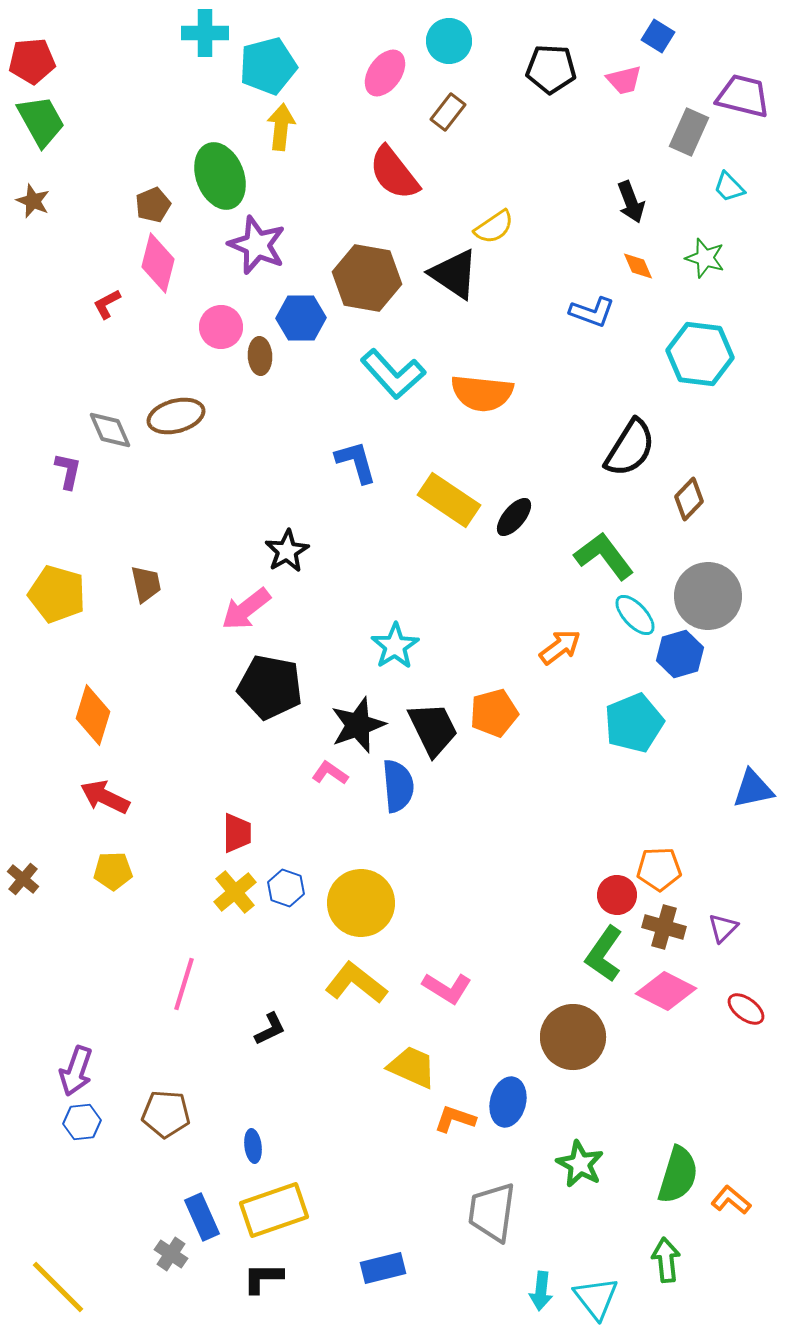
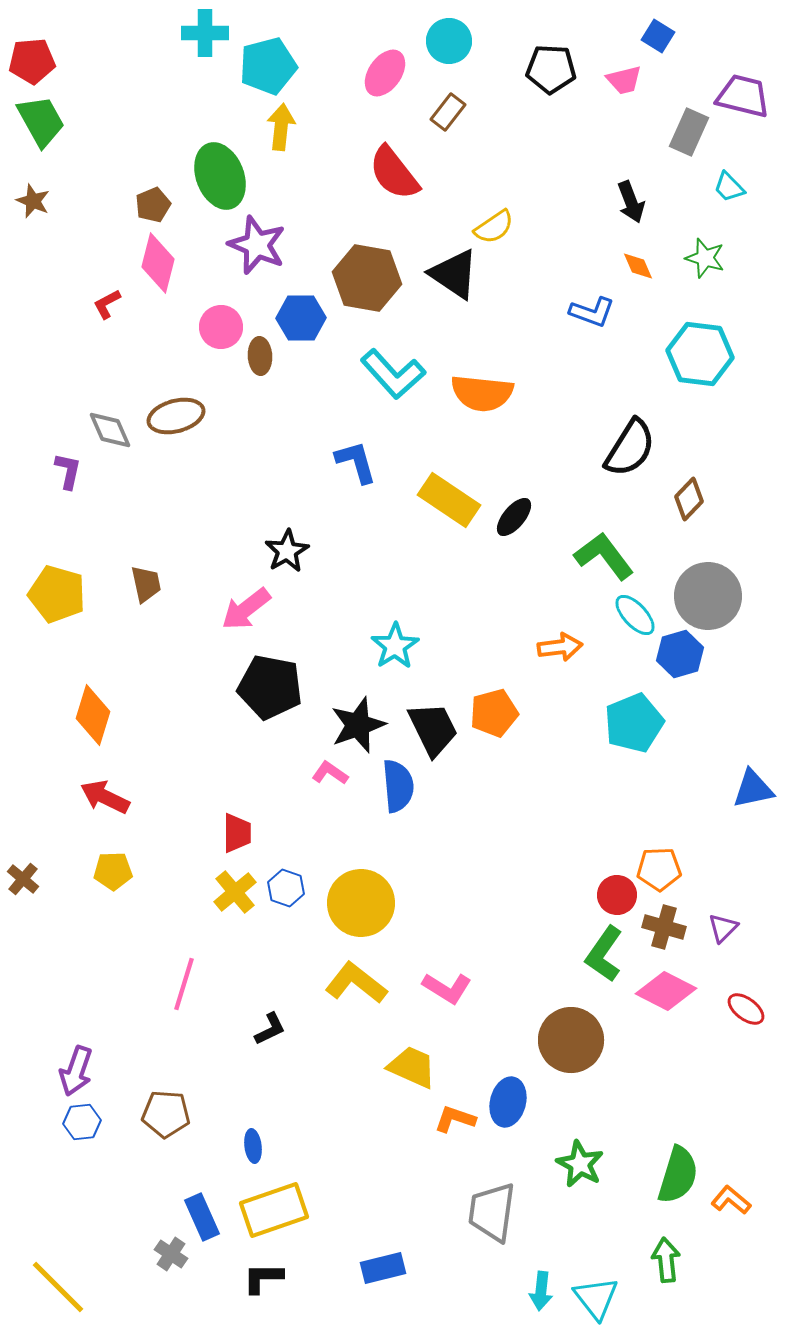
orange arrow at (560, 647): rotated 30 degrees clockwise
brown circle at (573, 1037): moved 2 px left, 3 px down
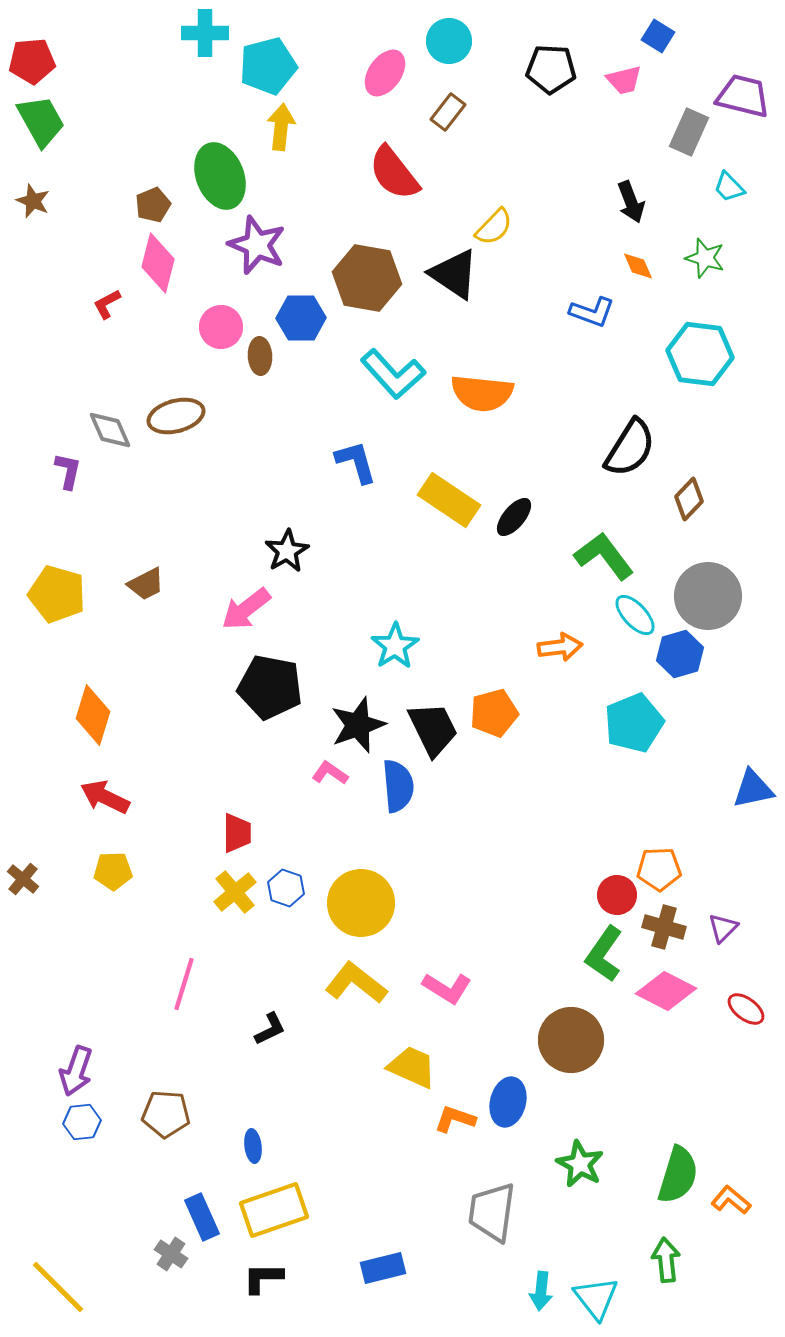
yellow semicircle at (494, 227): rotated 12 degrees counterclockwise
brown trapezoid at (146, 584): rotated 75 degrees clockwise
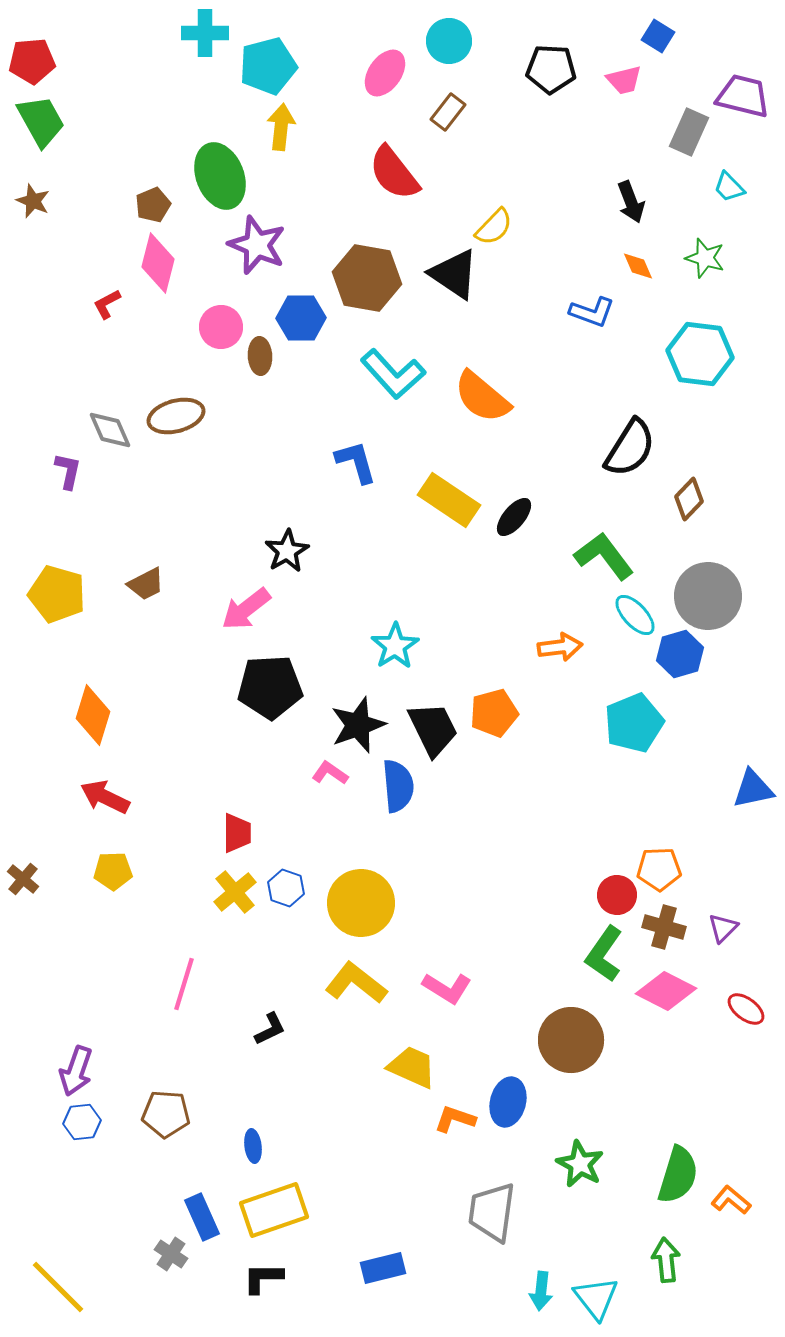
orange semicircle at (482, 393): moved 4 px down; rotated 34 degrees clockwise
black pentagon at (270, 687): rotated 14 degrees counterclockwise
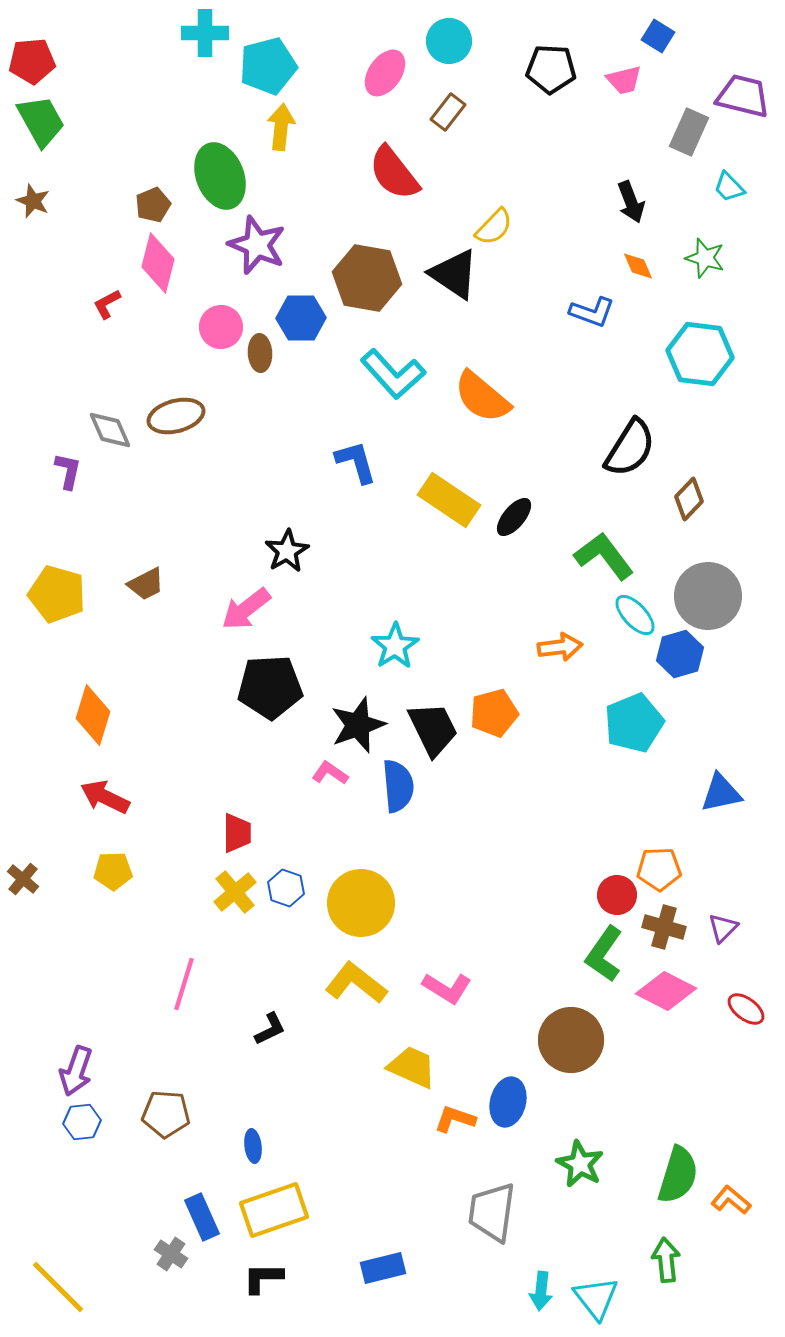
brown ellipse at (260, 356): moved 3 px up
blue triangle at (753, 789): moved 32 px left, 4 px down
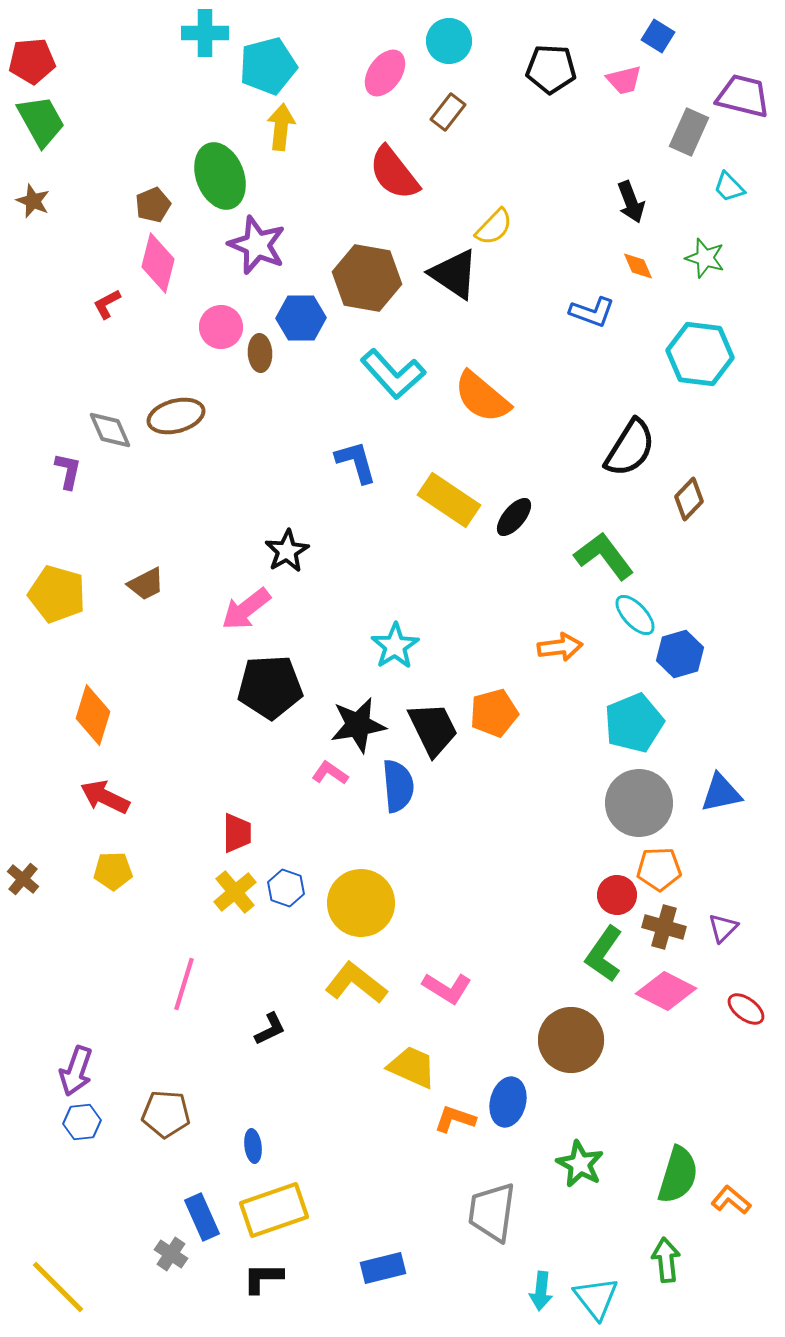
gray circle at (708, 596): moved 69 px left, 207 px down
black star at (358, 725): rotated 10 degrees clockwise
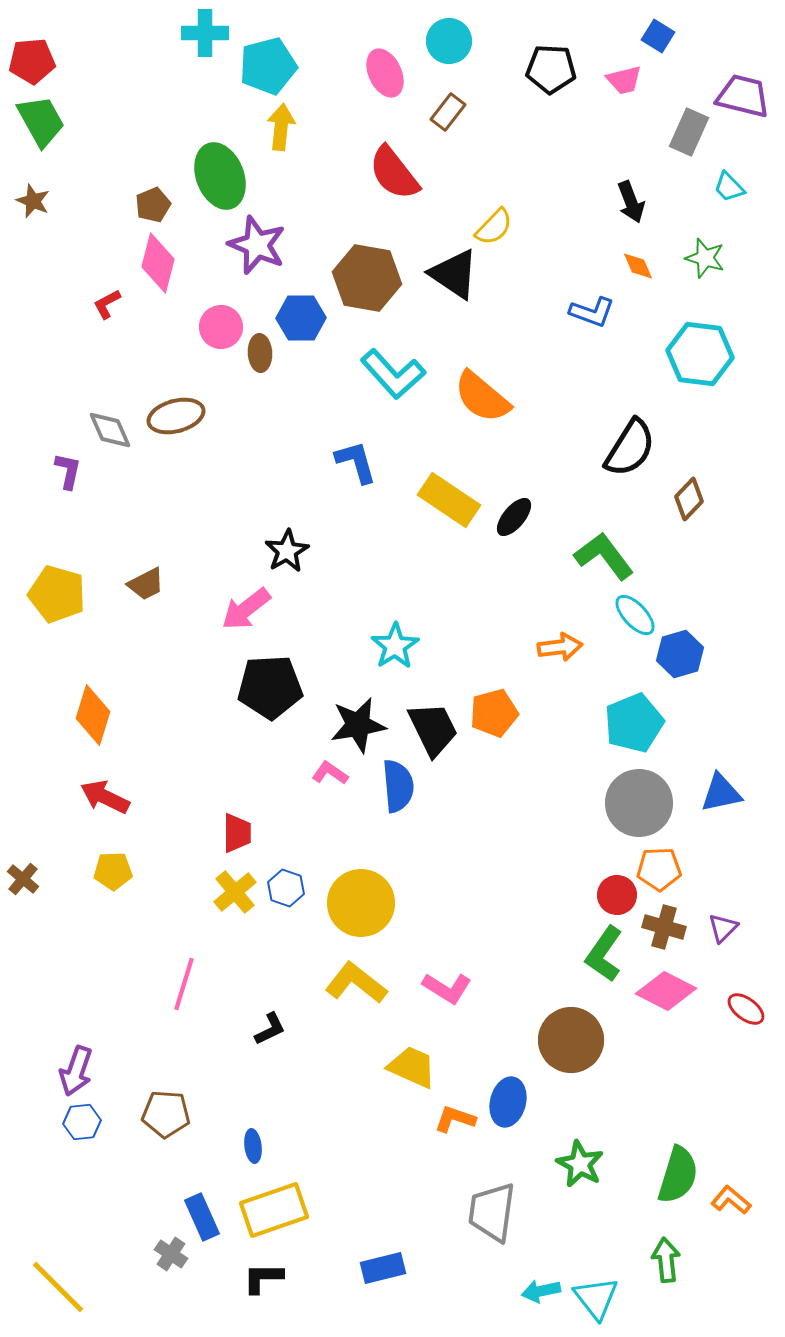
pink ellipse at (385, 73): rotated 60 degrees counterclockwise
cyan arrow at (541, 1291): rotated 72 degrees clockwise
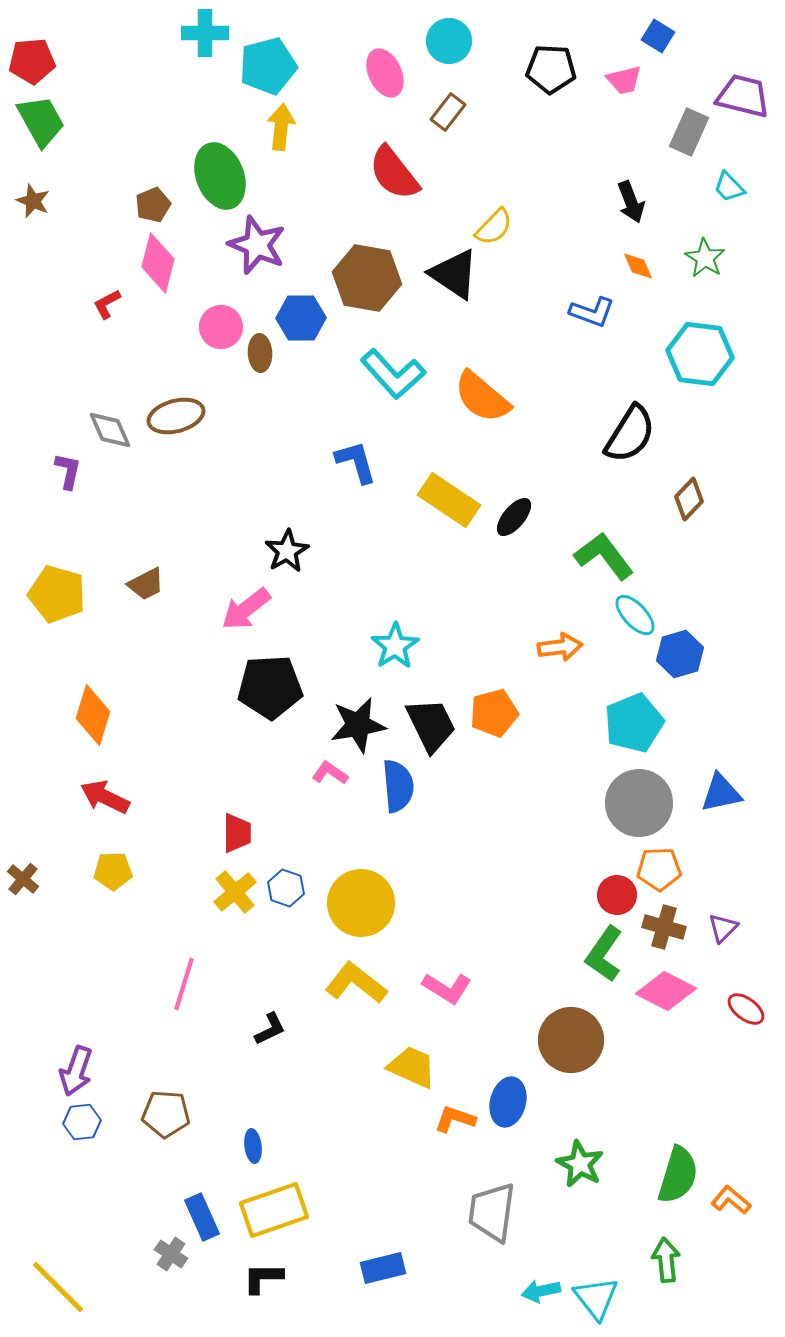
green star at (705, 258): rotated 15 degrees clockwise
black semicircle at (630, 448): moved 14 px up
black trapezoid at (433, 729): moved 2 px left, 4 px up
